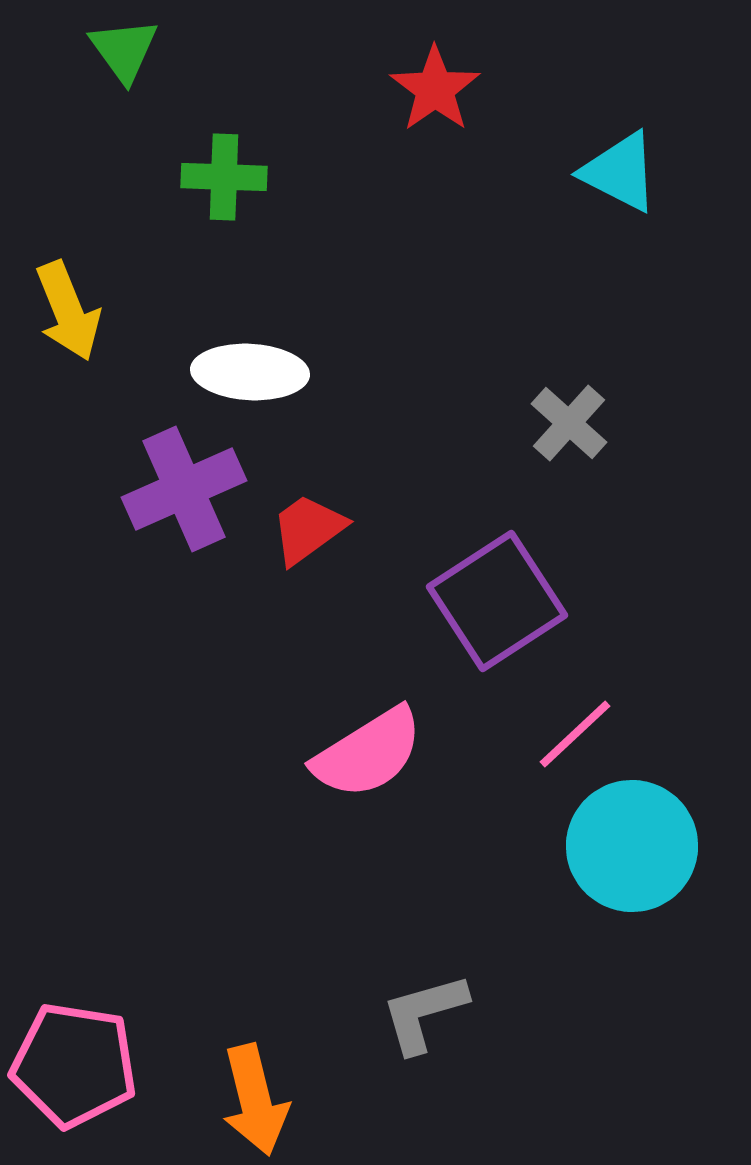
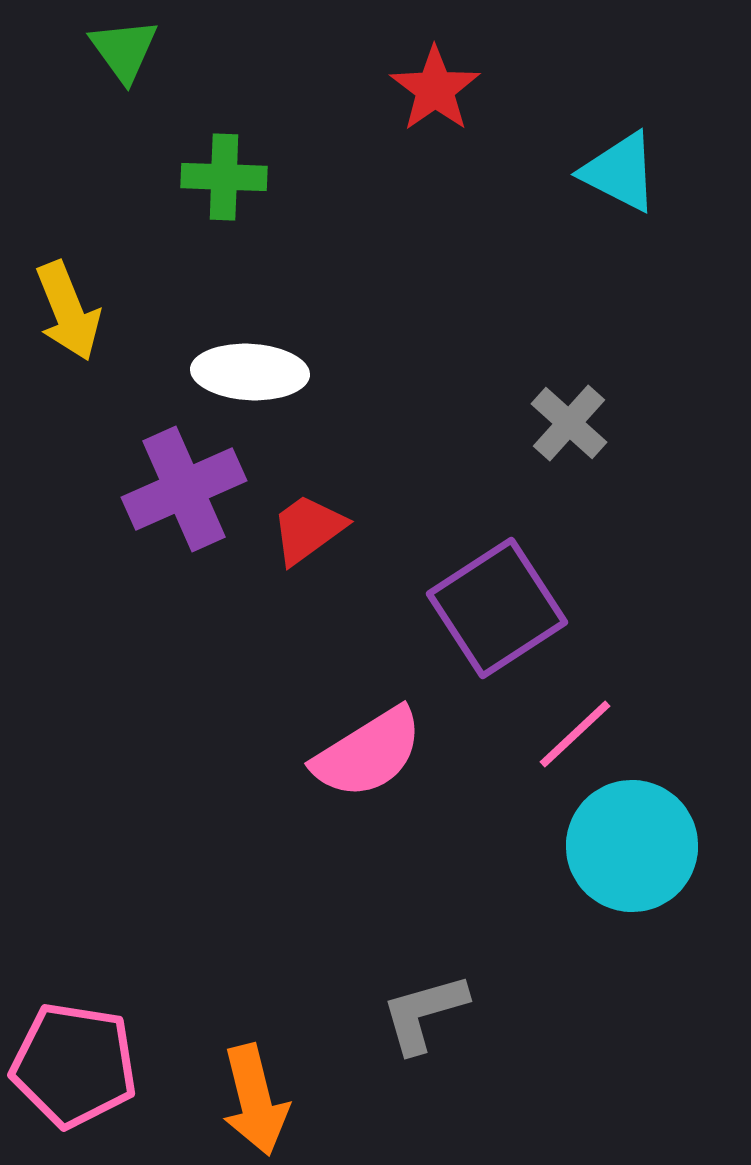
purple square: moved 7 px down
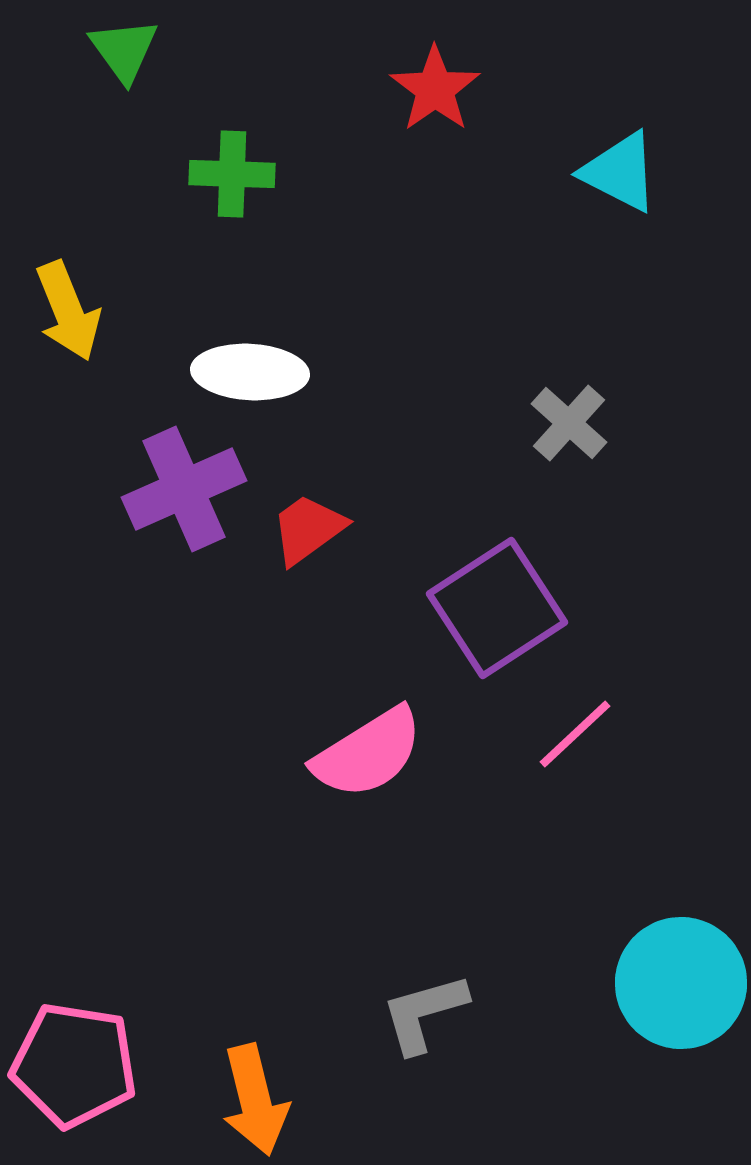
green cross: moved 8 px right, 3 px up
cyan circle: moved 49 px right, 137 px down
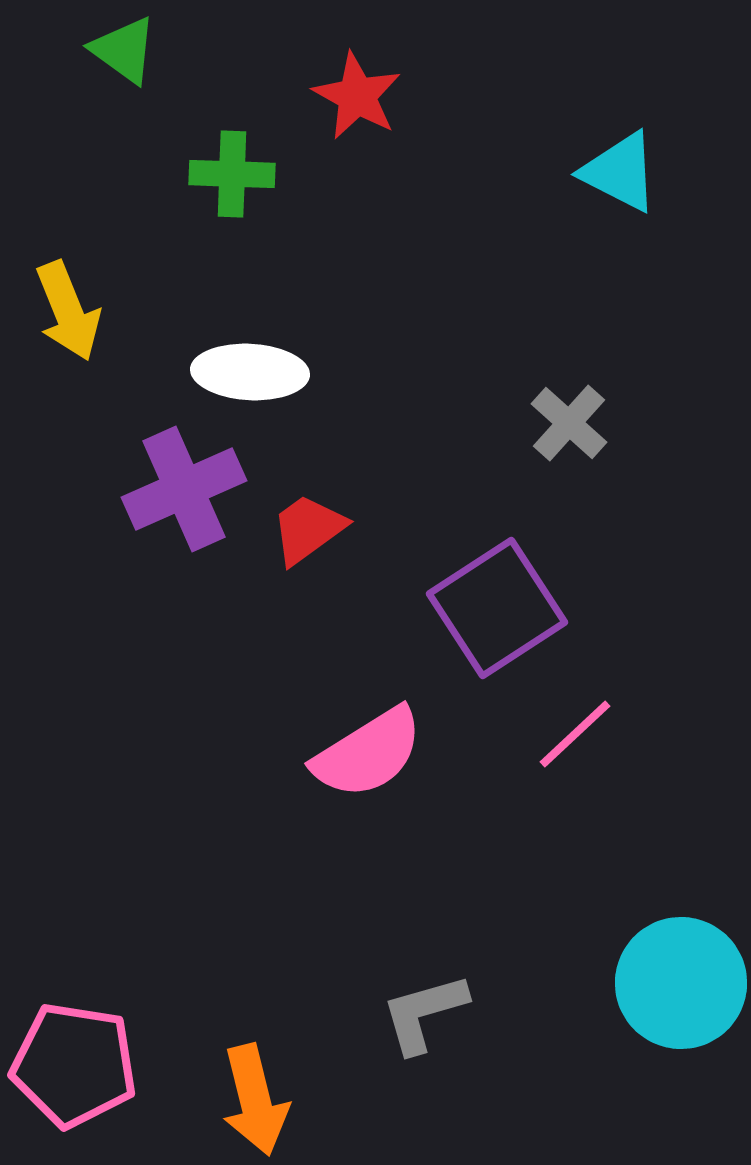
green triangle: rotated 18 degrees counterclockwise
red star: moved 78 px left, 7 px down; rotated 8 degrees counterclockwise
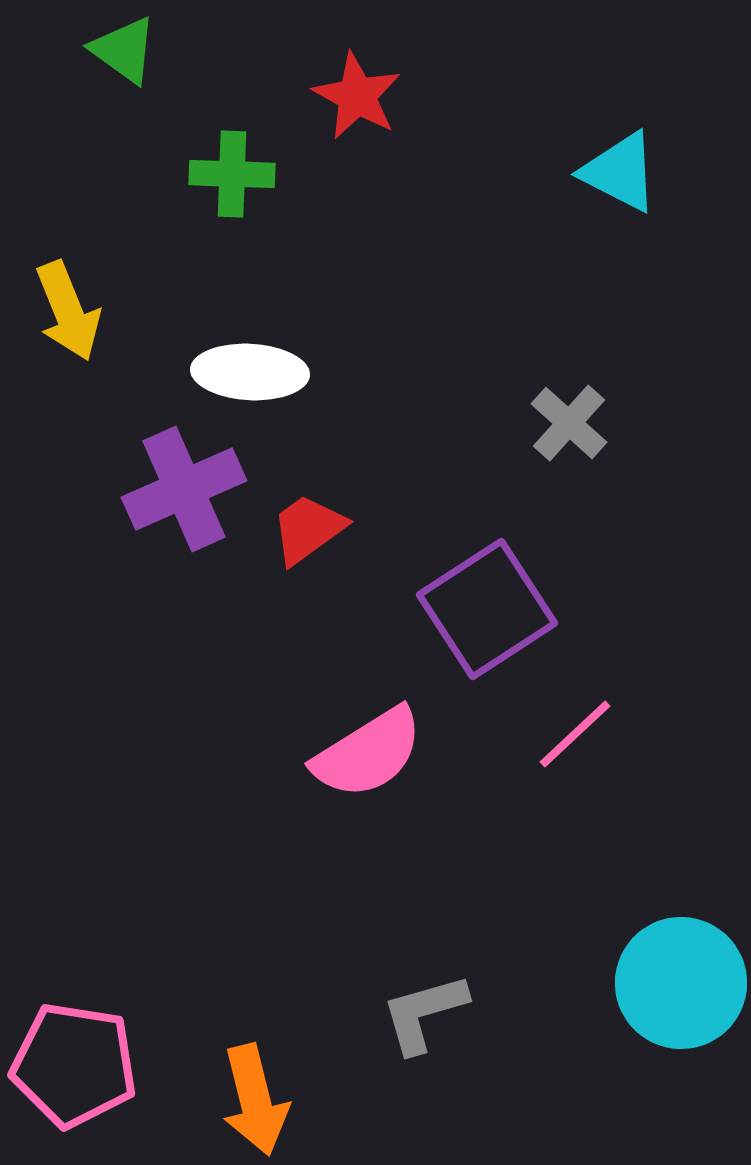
purple square: moved 10 px left, 1 px down
